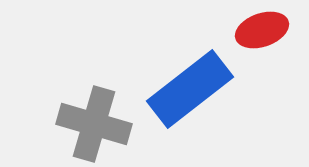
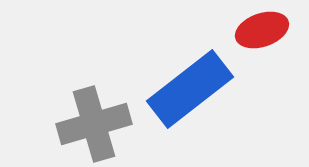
gray cross: rotated 32 degrees counterclockwise
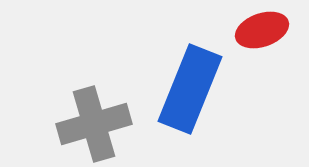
blue rectangle: rotated 30 degrees counterclockwise
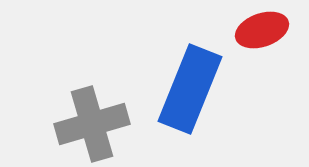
gray cross: moved 2 px left
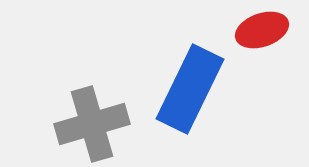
blue rectangle: rotated 4 degrees clockwise
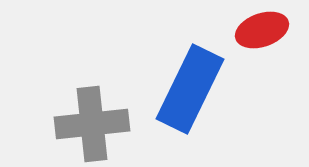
gray cross: rotated 10 degrees clockwise
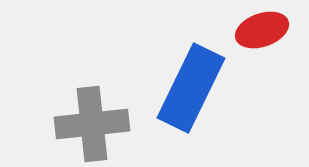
blue rectangle: moved 1 px right, 1 px up
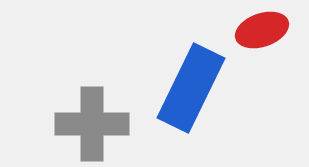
gray cross: rotated 6 degrees clockwise
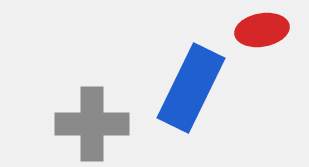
red ellipse: rotated 9 degrees clockwise
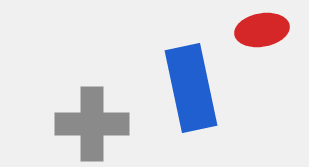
blue rectangle: rotated 38 degrees counterclockwise
